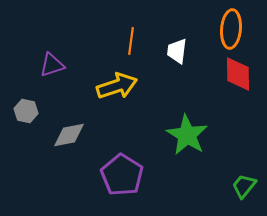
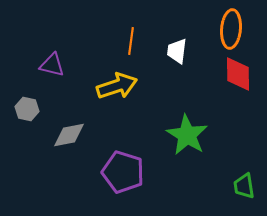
purple triangle: rotated 32 degrees clockwise
gray hexagon: moved 1 px right, 2 px up
purple pentagon: moved 1 px right, 3 px up; rotated 15 degrees counterclockwise
green trapezoid: rotated 48 degrees counterclockwise
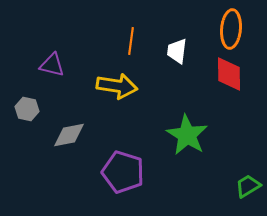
red diamond: moved 9 px left
yellow arrow: rotated 27 degrees clockwise
green trapezoid: moved 4 px right; rotated 68 degrees clockwise
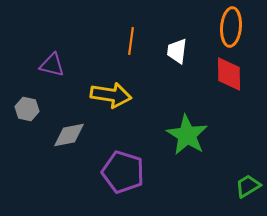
orange ellipse: moved 2 px up
yellow arrow: moved 6 px left, 9 px down
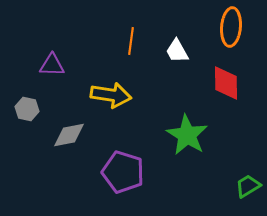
white trapezoid: rotated 36 degrees counterclockwise
purple triangle: rotated 12 degrees counterclockwise
red diamond: moved 3 px left, 9 px down
